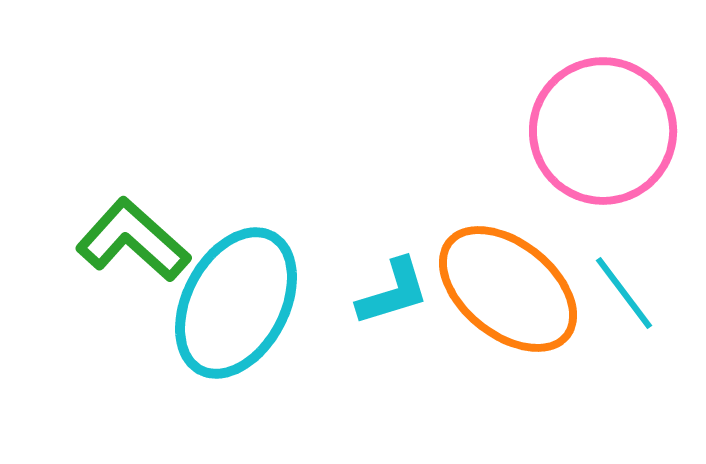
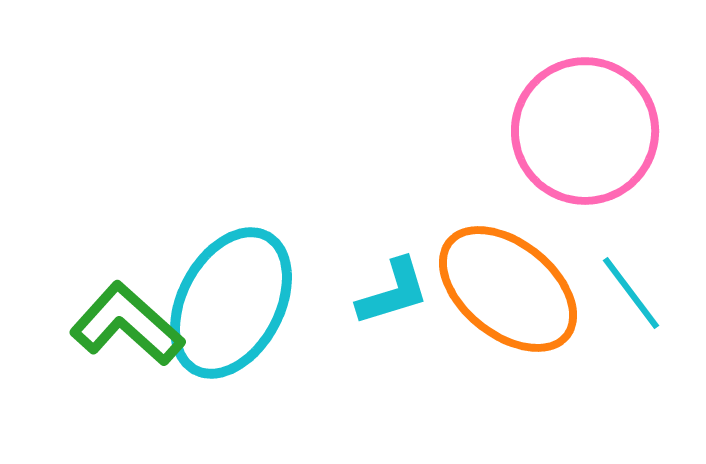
pink circle: moved 18 px left
green L-shape: moved 6 px left, 84 px down
cyan line: moved 7 px right
cyan ellipse: moved 5 px left
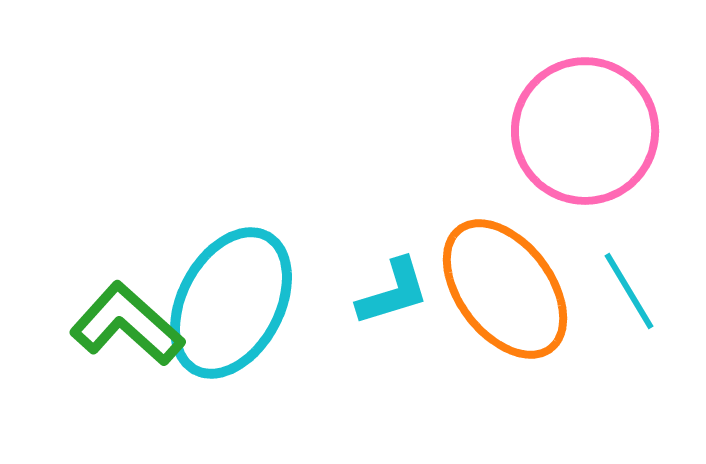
orange ellipse: moved 3 px left; rotated 14 degrees clockwise
cyan line: moved 2 px left, 2 px up; rotated 6 degrees clockwise
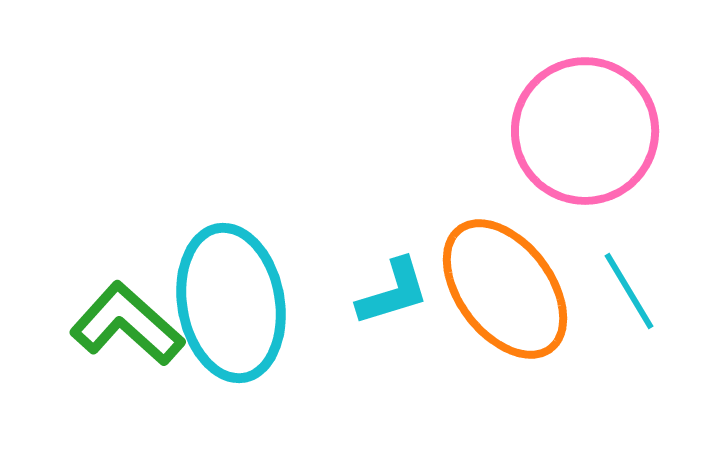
cyan ellipse: rotated 38 degrees counterclockwise
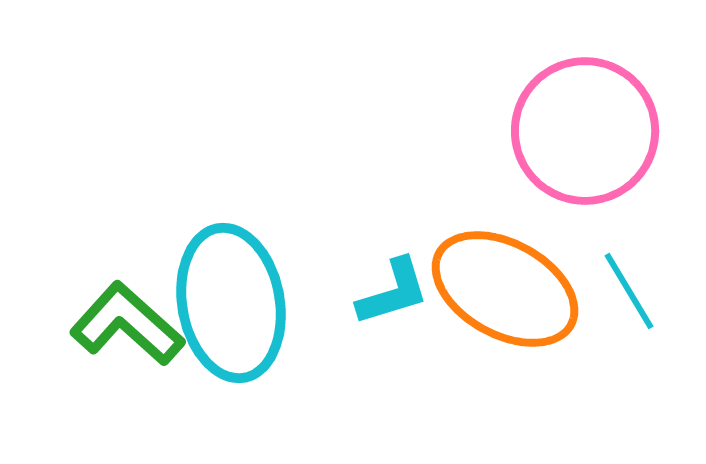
orange ellipse: rotated 24 degrees counterclockwise
